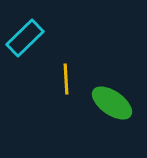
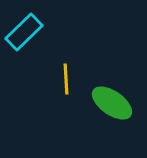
cyan rectangle: moved 1 px left, 6 px up
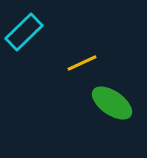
yellow line: moved 16 px right, 16 px up; rotated 68 degrees clockwise
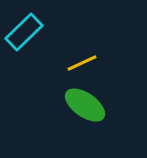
green ellipse: moved 27 px left, 2 px down
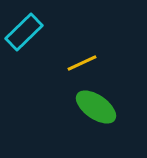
green ellipse: moved 11 px right, 2 px down
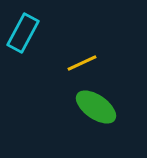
cyan rectangle: moved 1 px left, 1 px down; rotated 18 degrees counterclockwise
